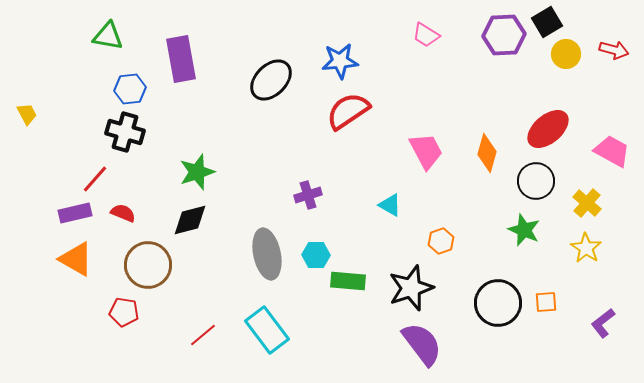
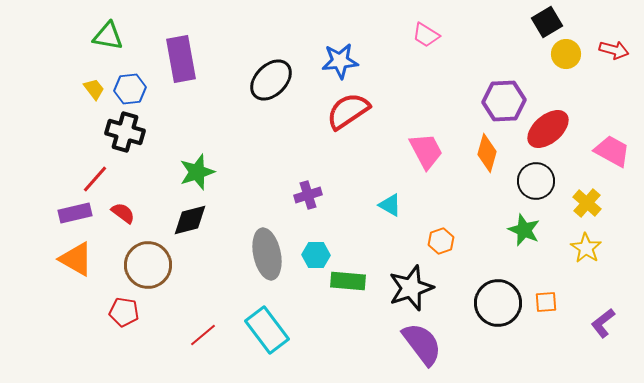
purple hexagon at (504, 35): moved 66 px down
yellow trapezoid at (27, 114): moved 67 px right, 25 px up; rotated 10 degrees counterclockwise
red semicircle at (123, 213): rotated 15 degrees clockwise
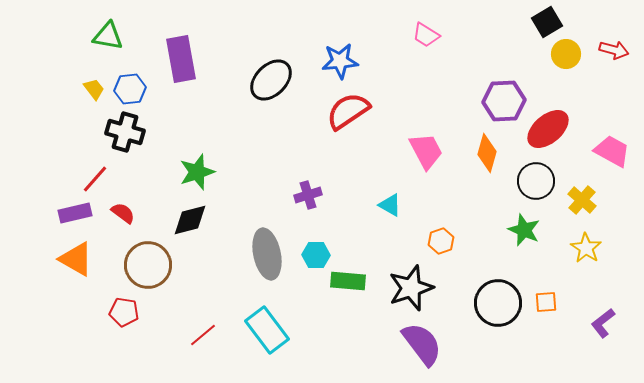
yellow cross at (587, 203): moved 5 px left, 3 px up
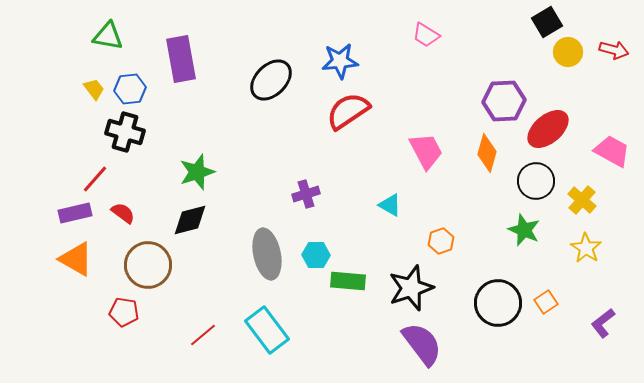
yellow circle at (566, 54): moved 2 px right, 2 px up
purple cross at (308, 195): moved 2 px left, 1 px up
orange square at (546, 302): rotated 30 degrees counterclockwise
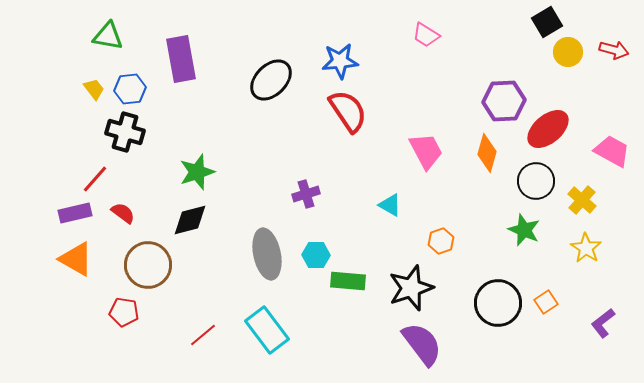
red semicircle at (348, 111): rotated 90 degrees clockwise
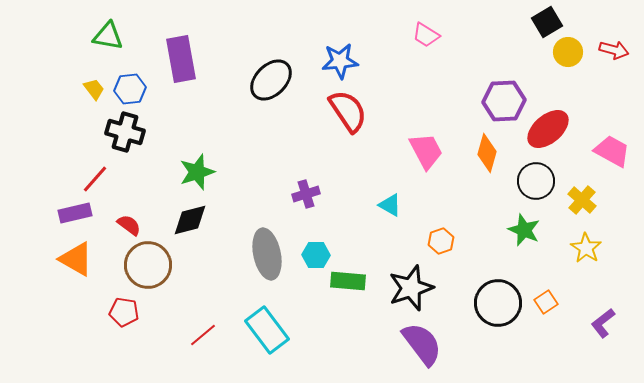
red semicircle at (123, 213): moved 6 px right, 12 px down
